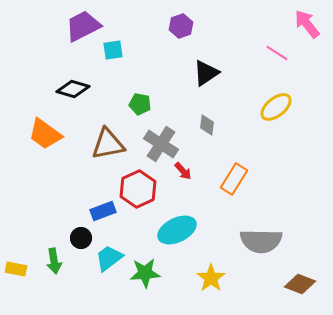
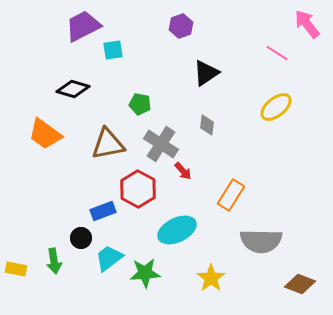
orange rectangle: moved 3 px left, 16 px down
red hexagon: rotated 6 degrees counterclockwise
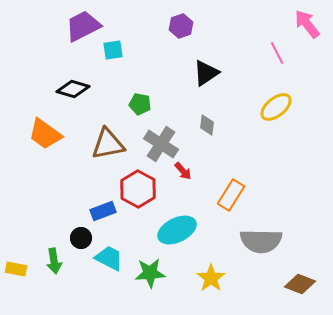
pink line: rotated 30 degrees clockwise
cyan trapezoid: rotated 64 degrees clockwise
green star: moved 5 px right
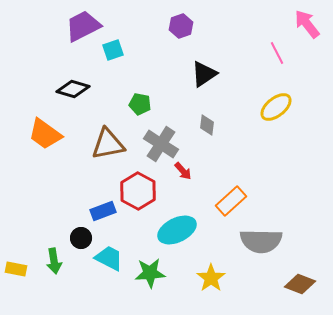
cyan square: rotated 10 degrees counterclockwise
black triangle: moved 2 px left, 1 px down
red hexagon: moved 2 px down
orange rectangle: moved 6 px down; rotated 16 degrees clockwise
